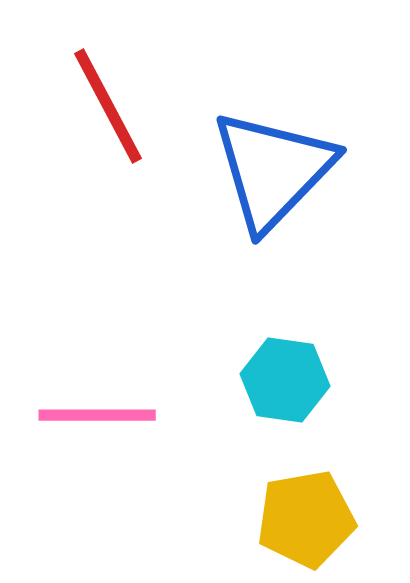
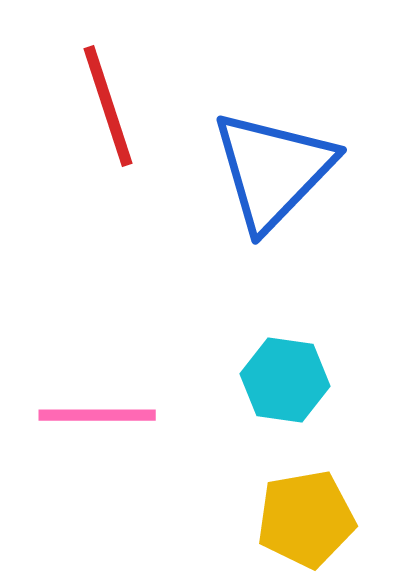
red line: rotated 10 degrees clockwise
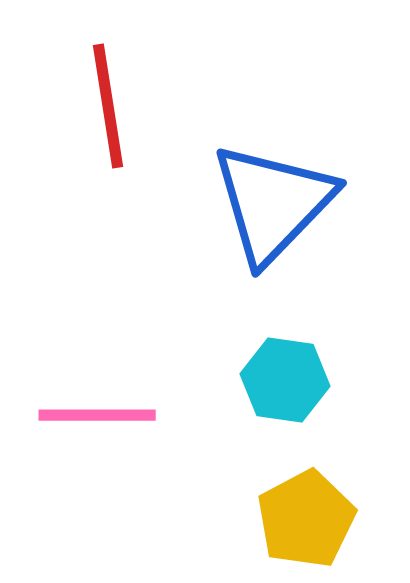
red line: rotated 9 degrees clockwise
blue triangle: moved 33 px down
yellow pentagon: rotated 18 degrees counterclockwise
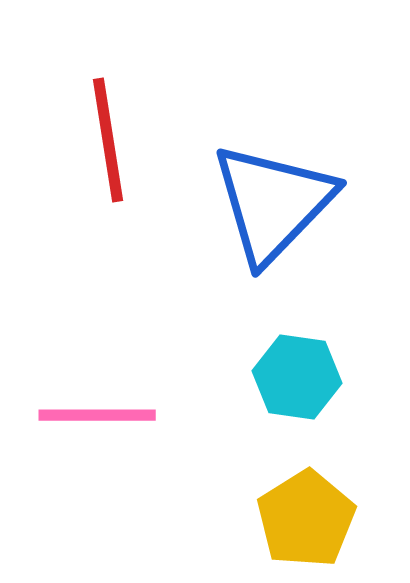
red line: moved 34 px down
cyan hexagon: moved 12 px right, 3 px up
yellow pentagon: rotated 4 degrees counterclockwise
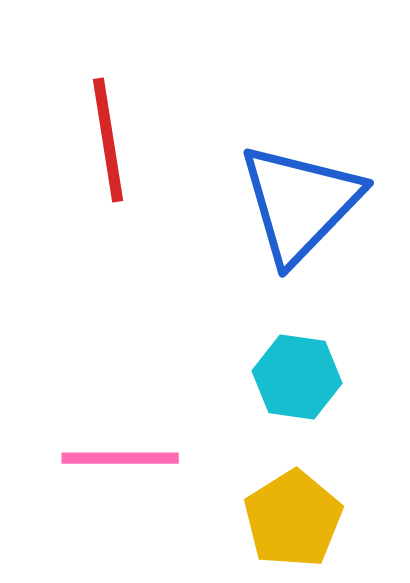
blue triangle: moved 27 px right
pink line: moved 23 px right, 43 px down
yellow pentagon: moved 13 px left
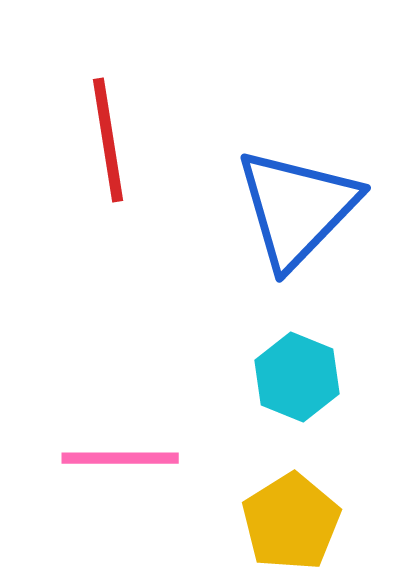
blue triangle: moved 3 px left, 5 px down
cyan hexagon: rotated 14 degrees clockwise
yellow pentagon: moved 2 px left, 3 px down
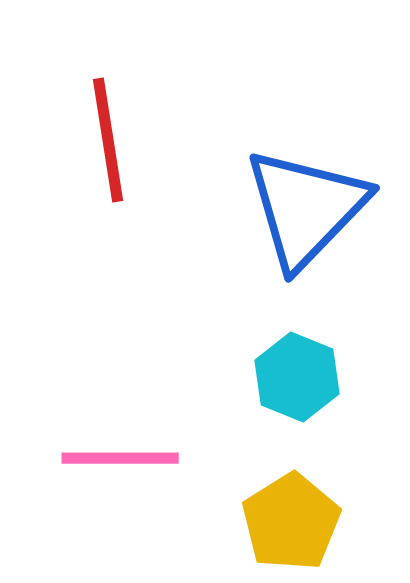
blue triangle: moved 9 px right
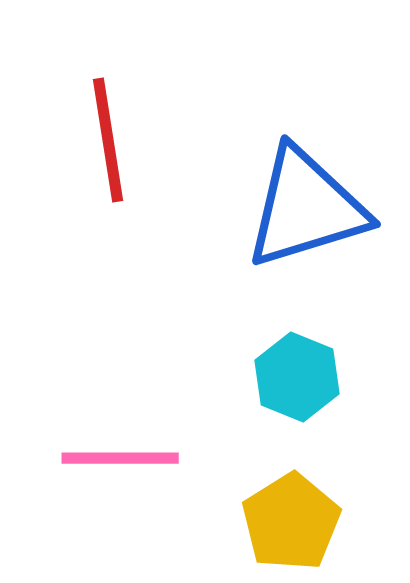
blue triangle: rotated 29 degrees clockwise
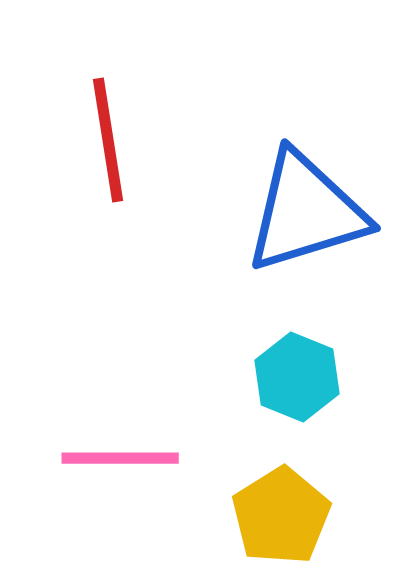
blue triangle: moved 4 px down
yellow pentagon: moved 10 px left, 6 px up
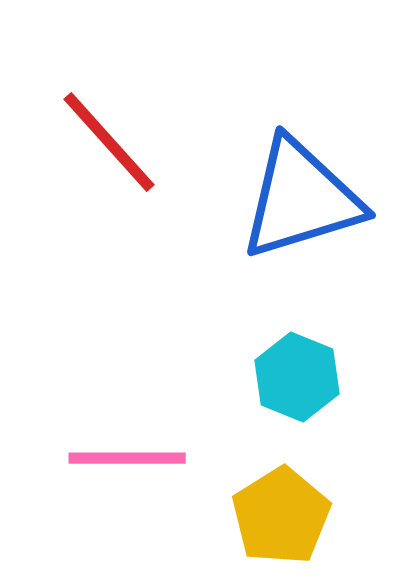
red line: moved 1 px right, 2 px down; rotated 33 degrees counterclockwise
blue triangle: moved 5 px left, 13 px up
pink line: moved 7 px right
